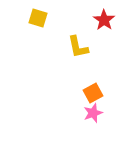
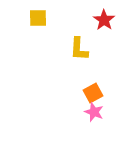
yellow square: rotated 18 degrees counterclockwise
yellow L-shape: moved 1 px right, 2 px down; rotated 15 degrees clockwise
pink star: moved 1 px right, 1 px up; rotated 30 degrees counterclockwise
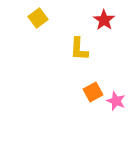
yellow square: rotated 36 degrees counterclockwise
orange square: moved 1 px up
pink star: moved 22 px right, 11 px up
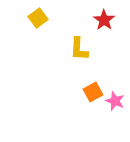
pink star: moved 1 px left
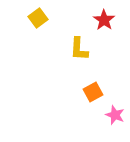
pink star: moved 14 px down
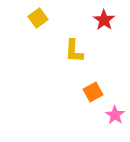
yellow L-shape: moved 5 px left, 2 px down
pink star: rotated 12 degrees clockwise
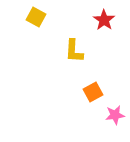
yellow square: moved 2 px left, 1 px up; rotated 24 degrees counterclockwise
pink star: rotated 30 degrees clockwise
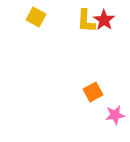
yellow L-shape: moved 12 px right, 30 px up
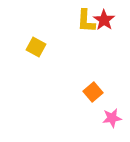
yellow square: moved 30 px down
orange square: rotated 12 degrees counterclockwise
pink star: moved 3 px left, 3 px down
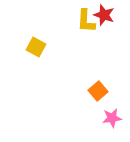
red star: moved 5 px up; rotated 15 degrees counterclockwise
orange square: moved 5 px right, 1 px up
